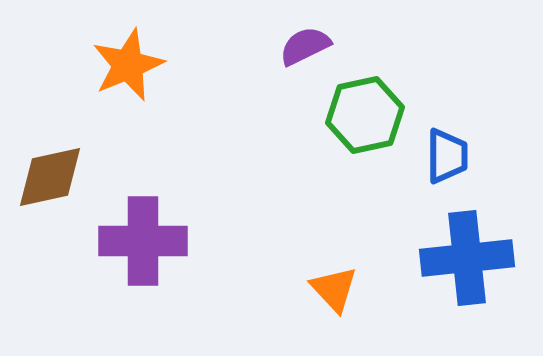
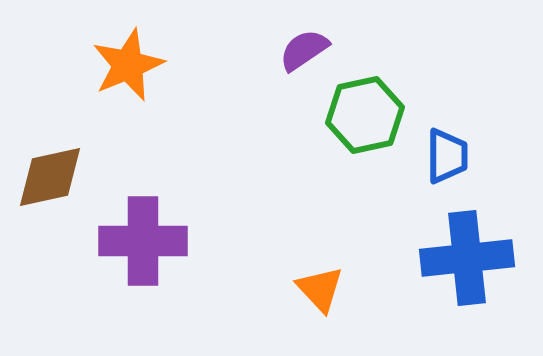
purple semicircle: moved 1 px left, 4 px down; rotated 8 degrees counterclockwise
orange triangle: moved 14 px left
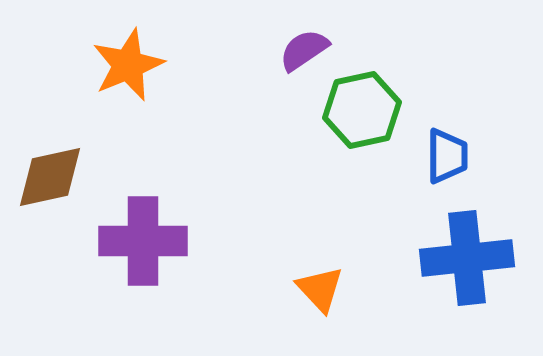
green hexagon: moved 3 px left, 5 px up
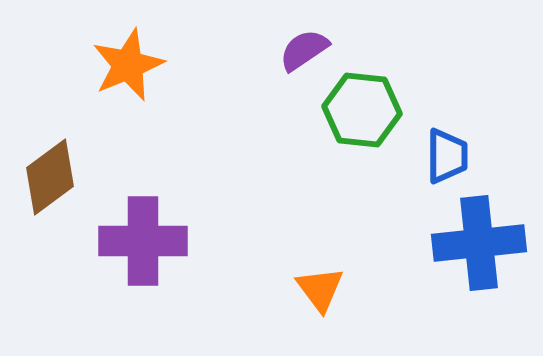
green hexagon: rotated 18 degrees clockwise
brown diamond: rotated 24 degrees counterclockwise
blue cross: moved 12 px right, 15 px up
orange triangle: rotated 6 degrees clockwise
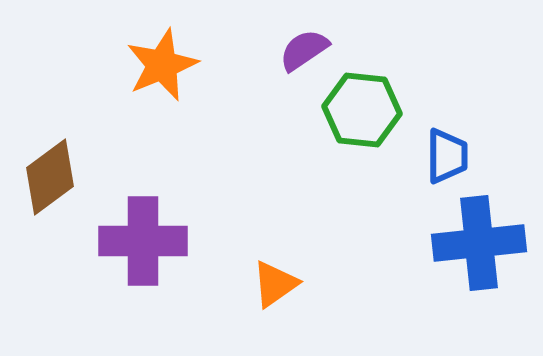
orange star: moved 34 px right
orange triangle: moved 45 px left, 5 px up; rotated 32 degrees clockwise
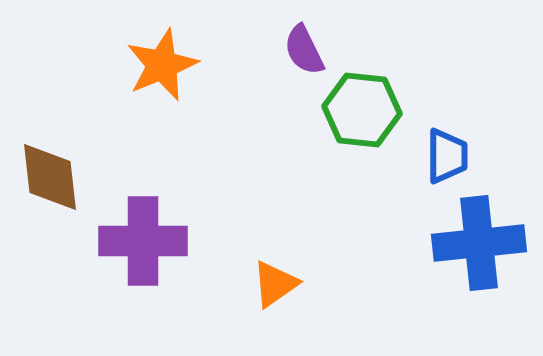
purple semicircle: rotated 82 degrees counterclockwise
brown diamond: rotated 60 degrees counterclockwise
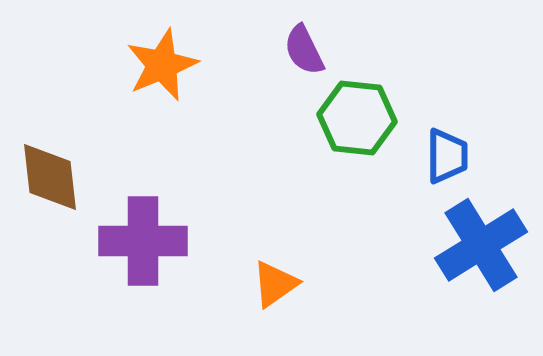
green hexagon: moved 5 px left, 8 px down
blue cross: moved 2 px right, 2 px down; rotated 26 degrees counterclockwise
